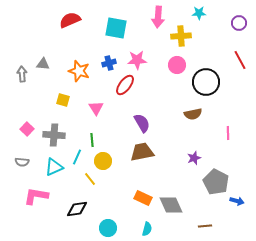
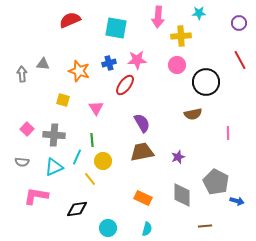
purple star: moved 16 px left, 1 px up
gray diamond: moved 11 px right, 10 px up; rotated 25 degrees clockwise
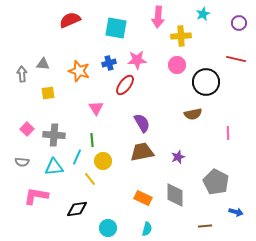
cyan star: moved 4 px right, 1 px down; rotated 24 degrees counterclockwise
red line: moved 4 px left, 1 px up; rotated 48 degrees counterclockwise
yellow square: moved 15 px left, 7 px up; rotated 24 degrees counterclockwise
cyan triangle: rotated 18 degrees clockwise
gray diamond: moved 7 px left
blue arrow: moved 1 px left, 11 px down
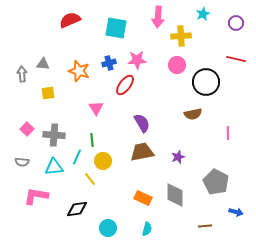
purple circle: moved 3 px left
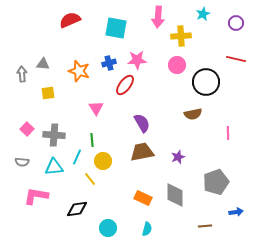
gray pentagon: rotated 25 degrees clockwise
blue arrow: rotated 24 degrees counterclockwise
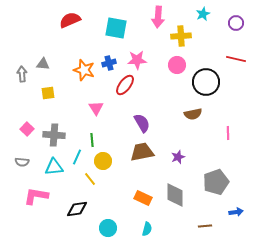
orange star: moved 5 px right, 1 px up
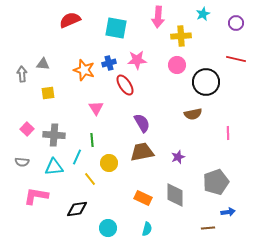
red ellipse: rotated 70 degrees counterclockwise
yellow circle: moved 6 px right, 2 px down
blue arrow: moved 8 px left
brown line: moved 3 px right, 2 px down
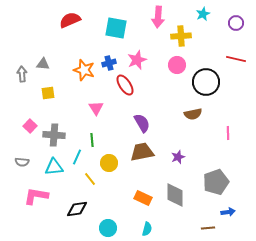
pink star: rotated 18 degrees counterclockwise
pink square: moved 3 px right, 3 px up
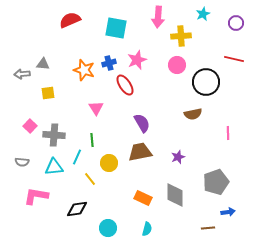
red line: moved 2 px left
gray arrow: rotated 91 degrees counterclockwise
brown trapezoid: moved 2 px left
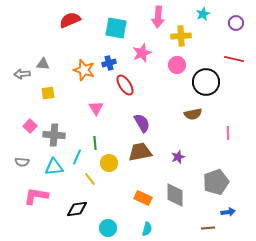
pink star: moved 5 px right, 7 px up
green line: moved 3 px right, 3 px down
